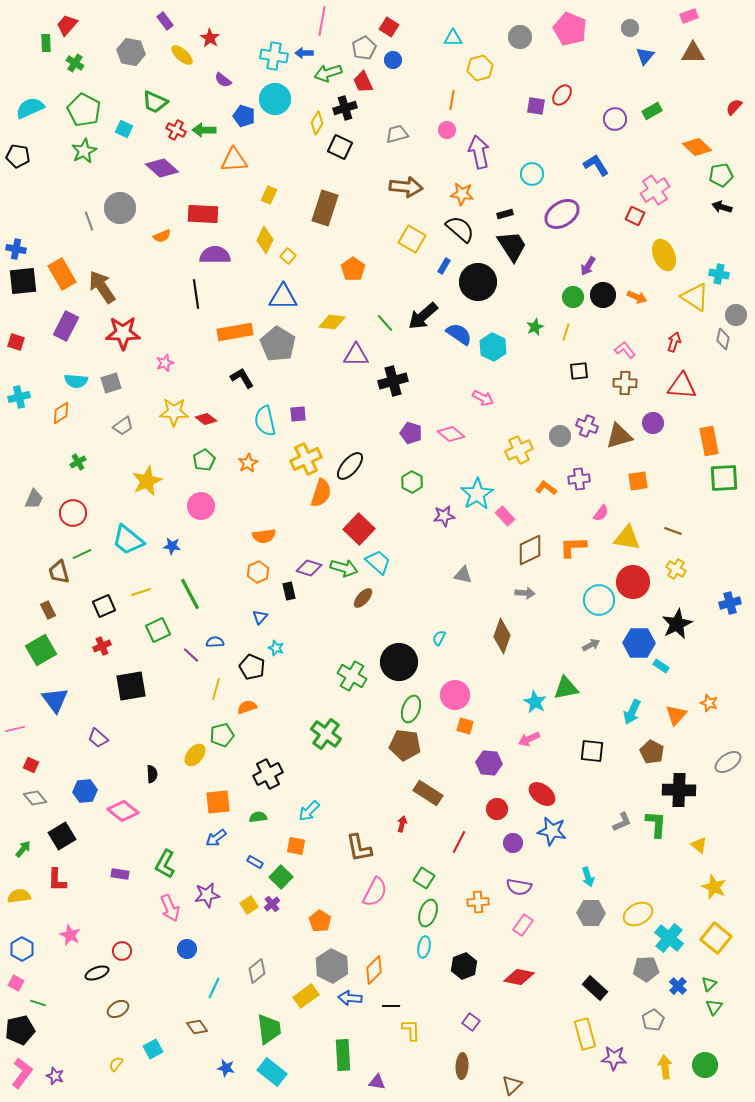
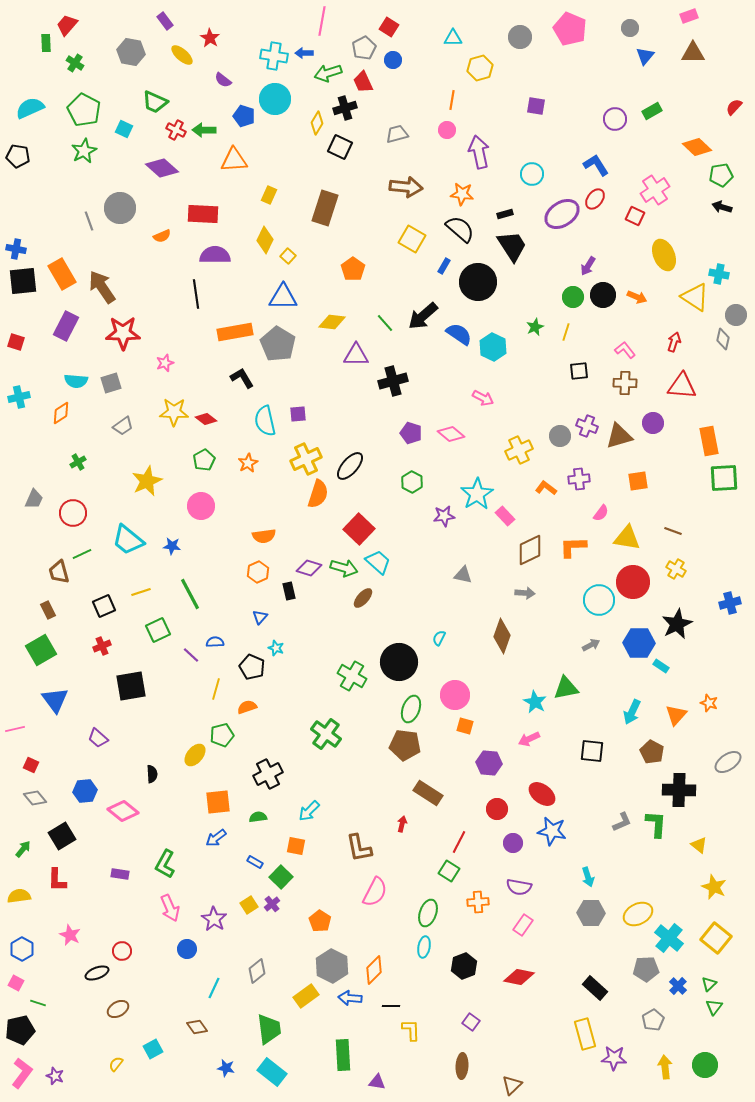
red ellipse at (562, 95): moved 33 px right, 104 px down
orange semicircle at (321, 493): moved 3 px left, 1 px down
green square at (424, 878): moved 25 px right, 7 px up
purple star at (207, 895): moved 7 px right, 24 px down; rotated 30 degrees counterclockwise
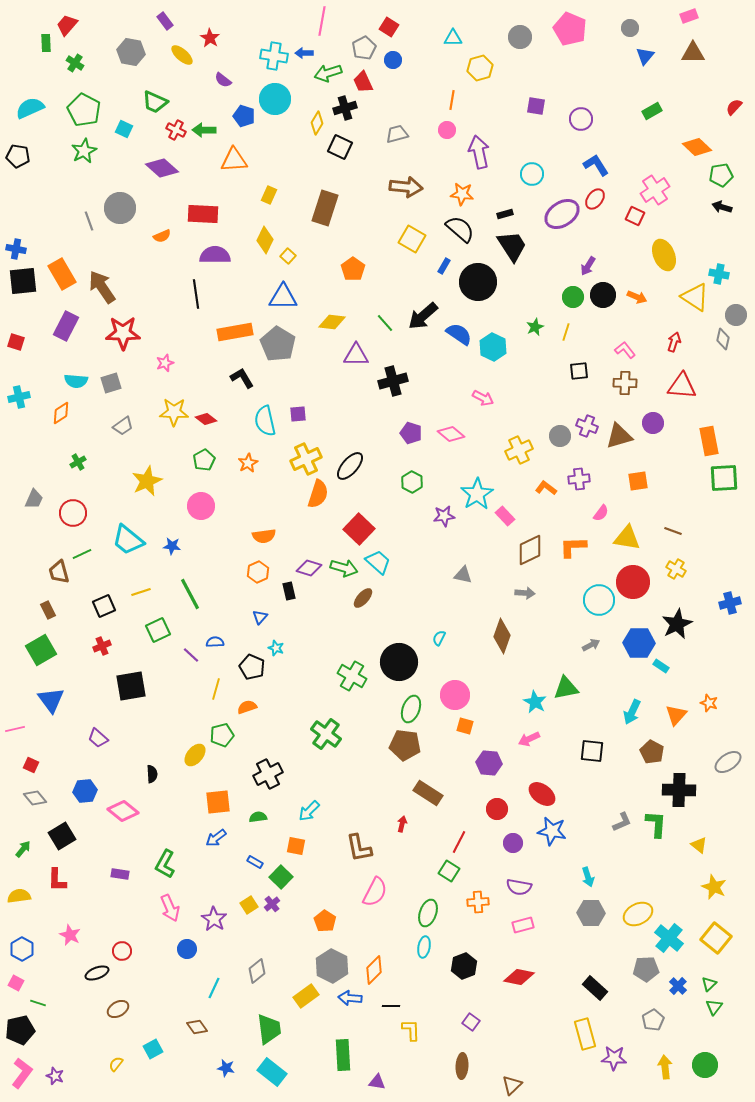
purple circle at (615, 119): moved 34 px left
blue triangle at (55, 700): moved 4 px left
orange pentagon at (320, 921): moved 5 px right
pink rectangle at (523, 925): rotated 40 degrees clockwise
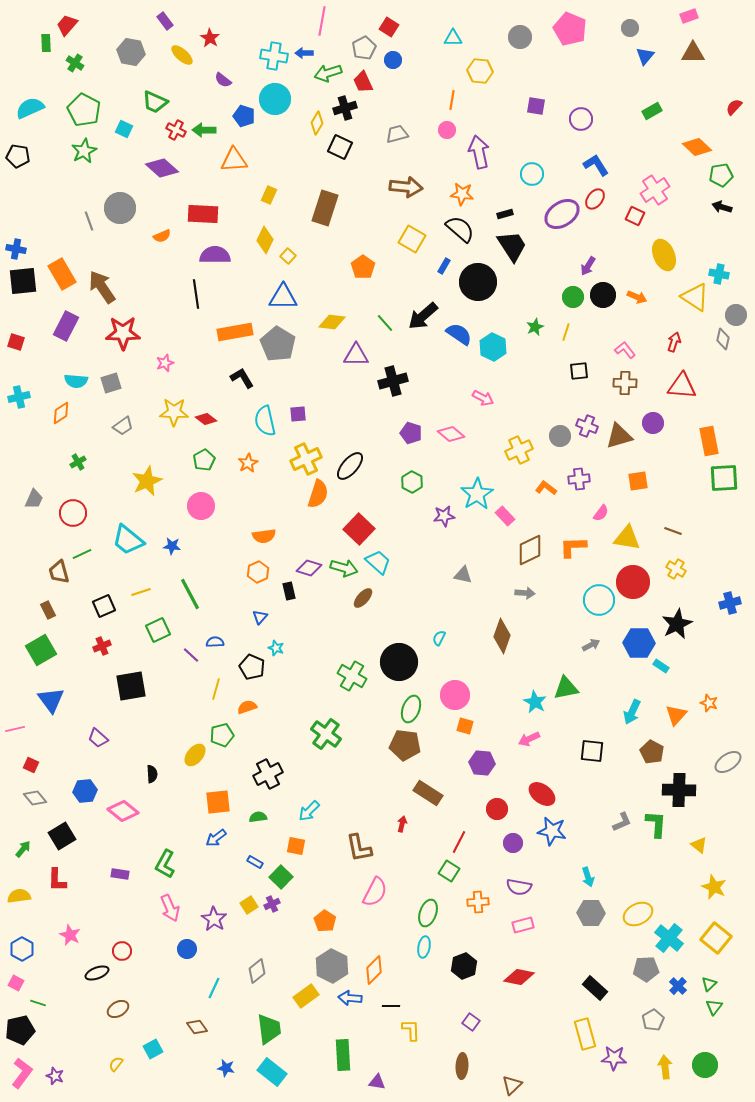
yellow hexagon at (480, 68): moved 3 px down; rotated 20 degrees clockwise
orange pentagon at (353, 269): moved 10 px right, 2 px up
purple hexagon at (489, 763): moved 7 px left
purple cross at (272, 904): rotated 14 degrees clockwise
